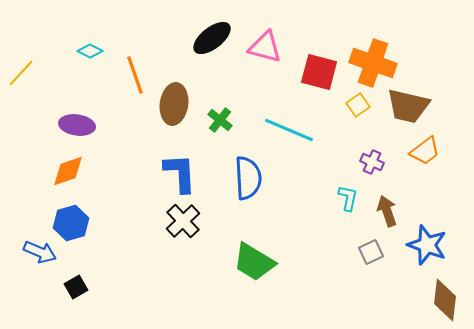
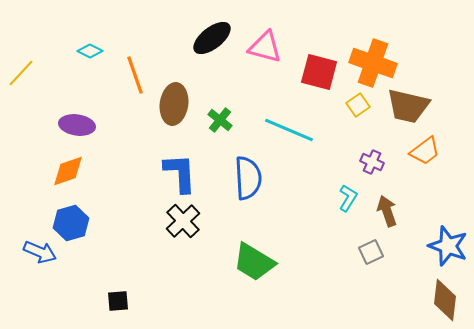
cyan L-shape: rotated 20 degrees clockwise
blue star: moved 21 px right, 1 px down
black square: moved 42 px right, 14 px down; rotated 25 degrees clockwise
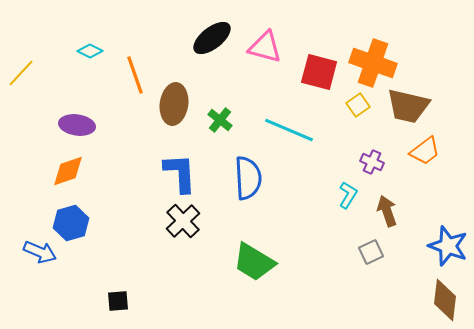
cyan L-shape: moved 3 px up
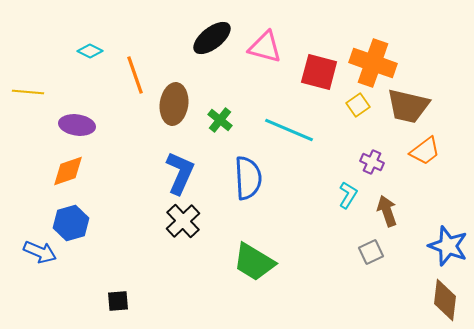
yellow line: moved 7 px right, 19 px down; rotated 52 degrees clockwise
blue L-shape: rotated 27 degrees clockwise
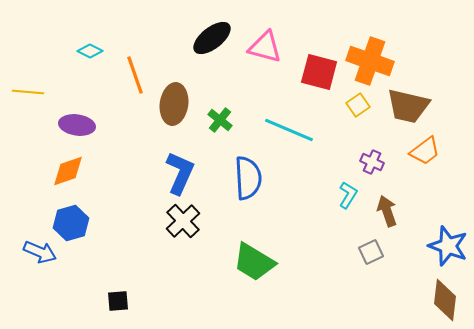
orange cross: moved 3 px left, 2 px up
